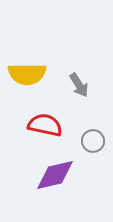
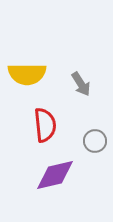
gray arrow: moved 2 px right, 1 px up
red semicircle: rotated 72 degrees clockwise
gray circle: moved 2 px right
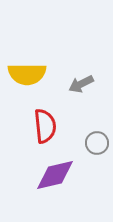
gray arrow: rotated 95 degrees clockwise
red semicircle: moved 1 px down
gray circle: moved 2 px right, 2 px down
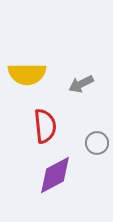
purple diamond: rotated 15 degrees counterclockwise
